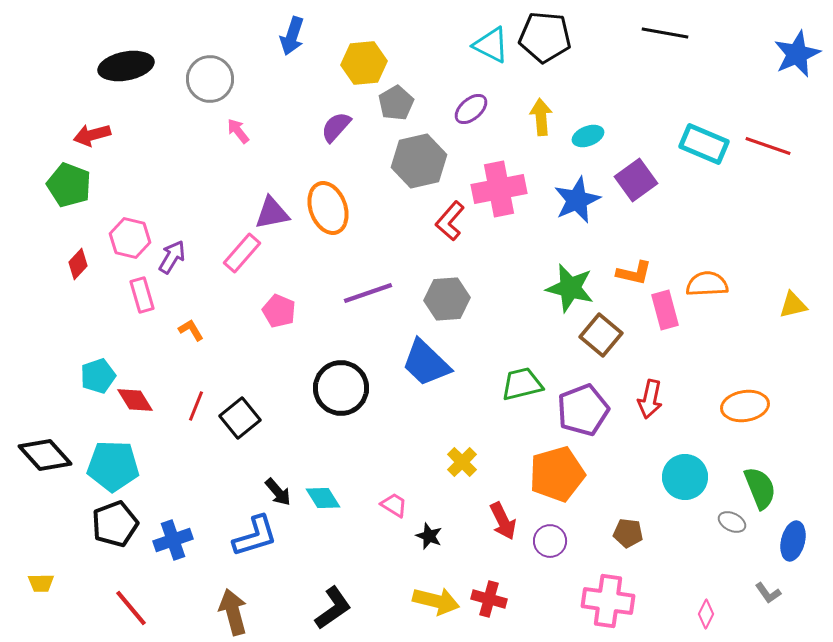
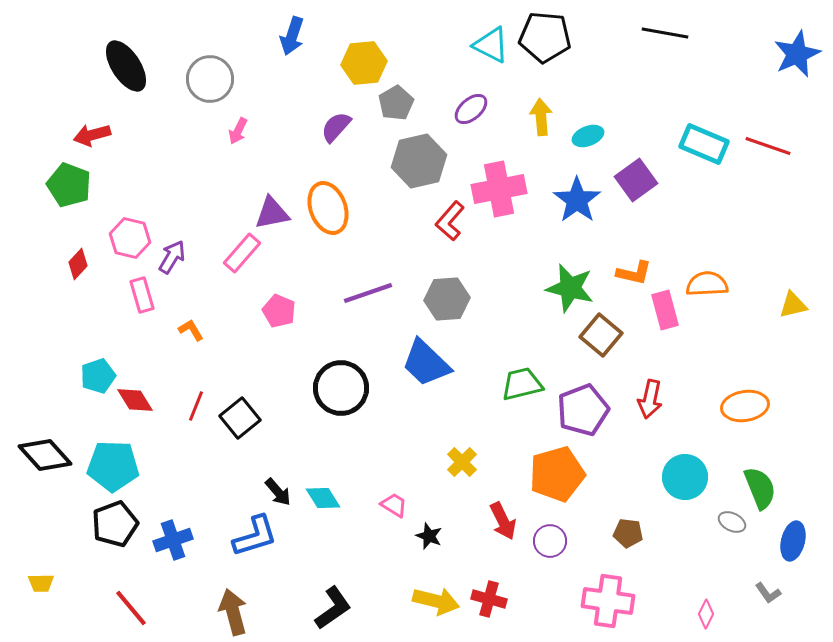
black ellipse at (126, 66): rotated 68 degrees clockwise
pink arrow at (238, 131): rotated 116 degrees counterclockwise
blue star at (577, 200): rotated 12 degrees counterclockwise
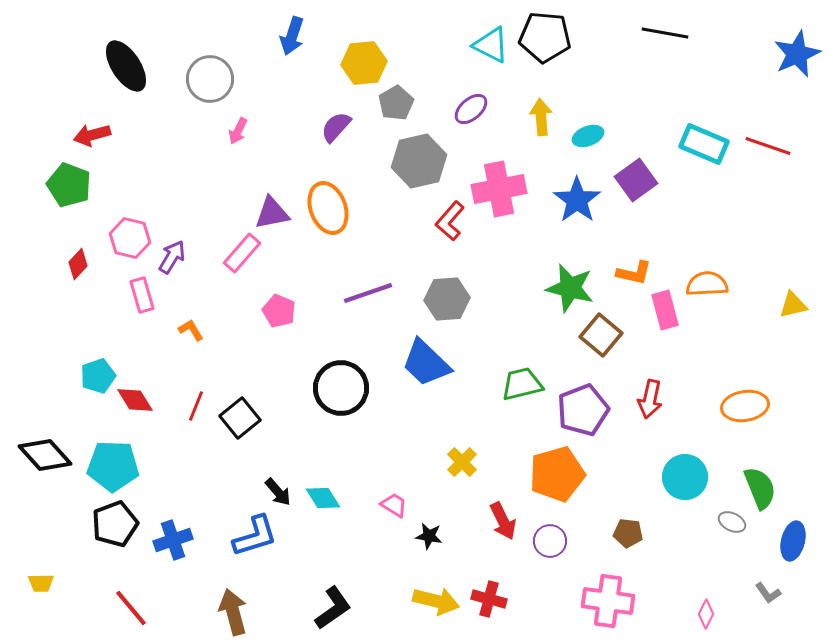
black star at (429, 536): rotated 12 degrees counterclockwise
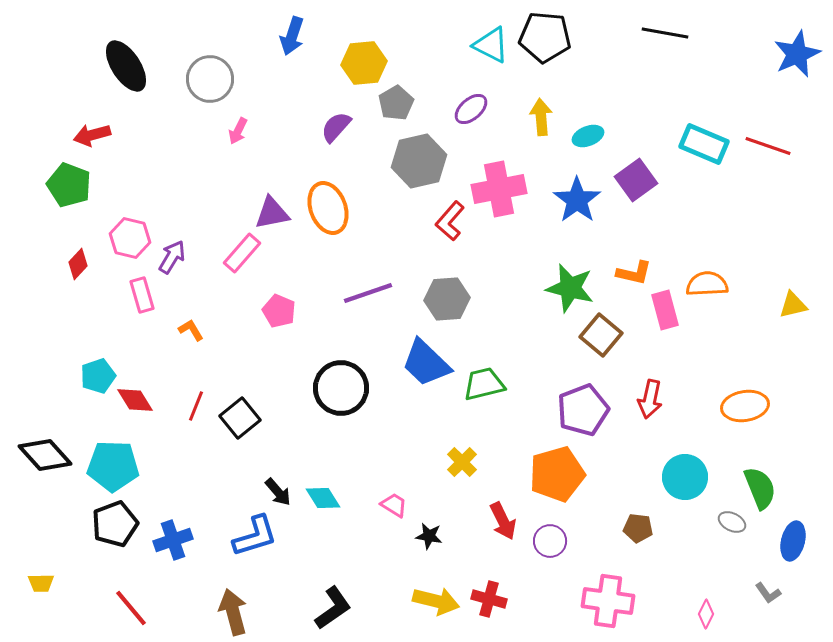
green trapezoid at (522, 384): moved 38 px left
brown pentagon at (628, 533): moved 10 px right, 5 px up
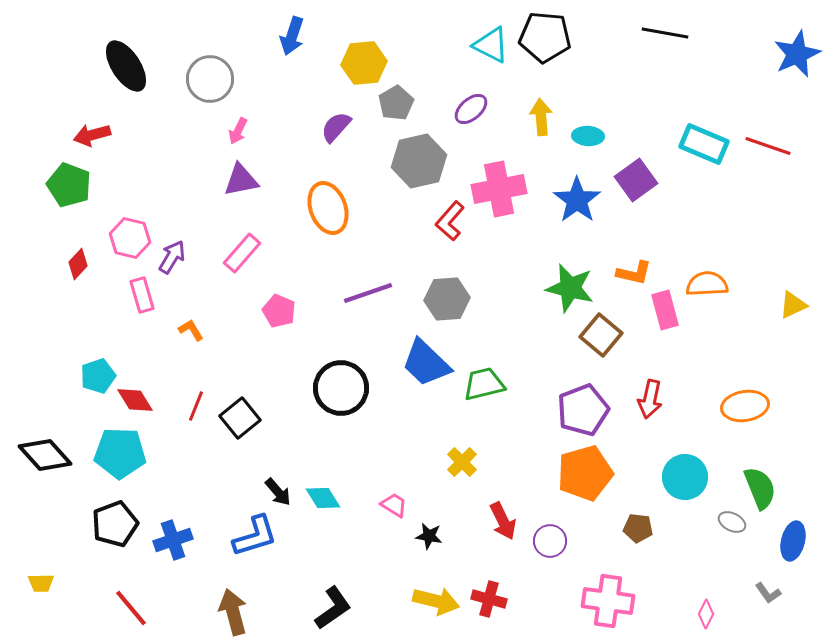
cyan ellipse at (588, 136): rotated 24 degrees clockwise
purple triangle at (272, 213): moved 31 px left, 33 px up
yellow triangle at (793, 305): rotated 12 degrees counterclockwise
cyan pentagon at (113, 466): moved 7 px right, 13 px up
orange pentagon at (557, 474): moved 28 px right, 1 px up
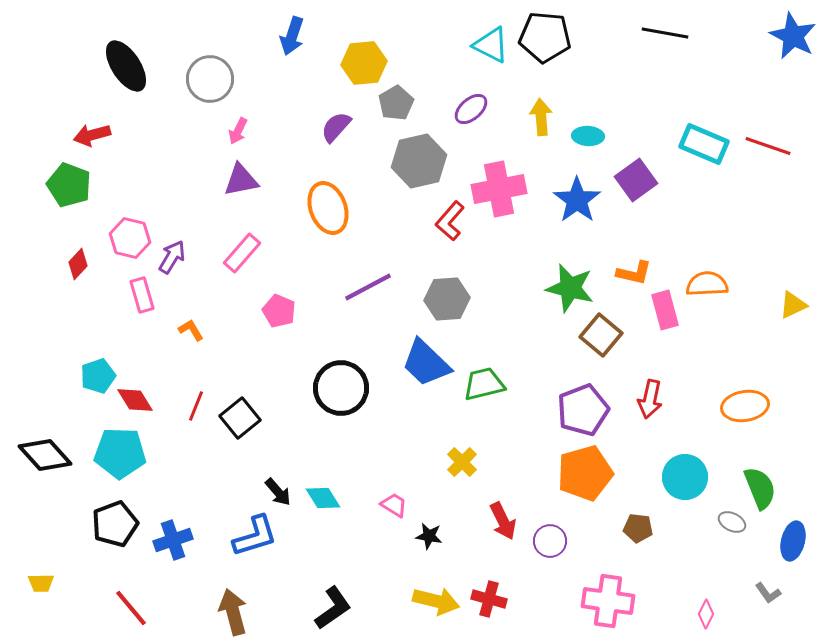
blue star at (797, 54): moved 4 px left, 18 px up; rotated 21 degrees counterclockwise
purple line at (368, 293): moved 6 px up; rotated 9 degrees counterclockwise
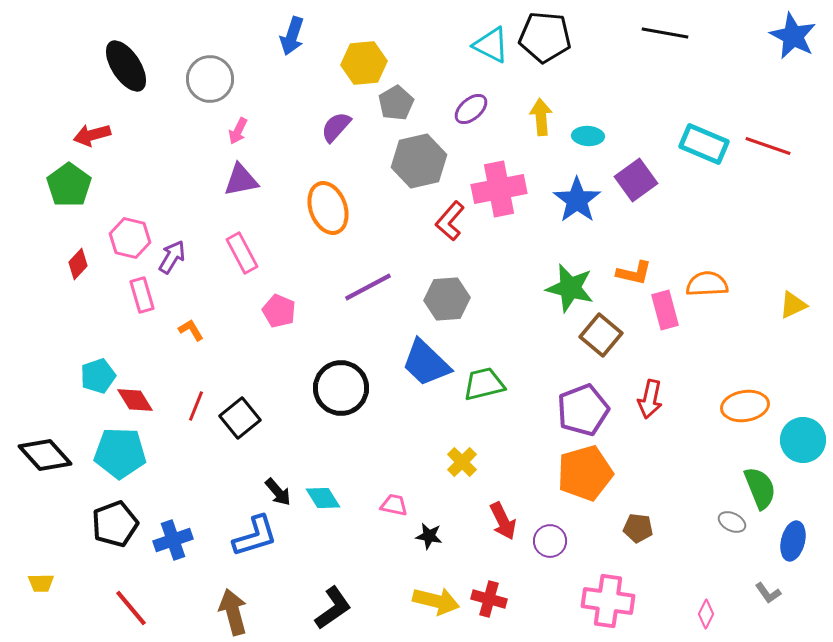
green pentagon at (69, 185): rotated 15 degrees clockwise
pink rectangle at (242, 253): rotated 69 degrees counterclockwise
cyan circle at (685, 477): moved 118 px right, 37 px up
pink trapezoid at (394, 505): rotated 20 degrees counterclockwise
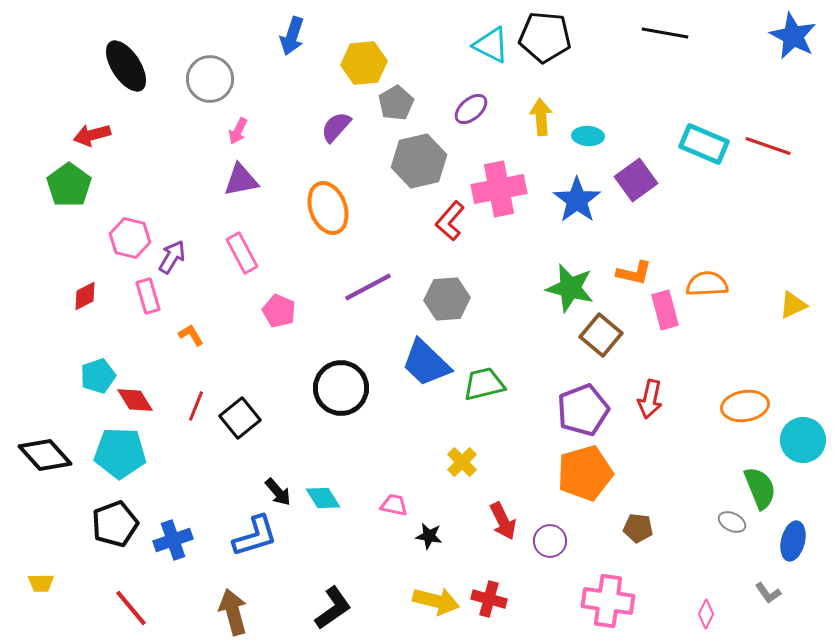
red diamond at (78, 264): moved 7 px right, 32 px down; rotated 20 degrees clockwise
pink rectangle at (142, 295): moved 6 px right, 1 px down
orange L-shape at (191, 330): moved 5 px down
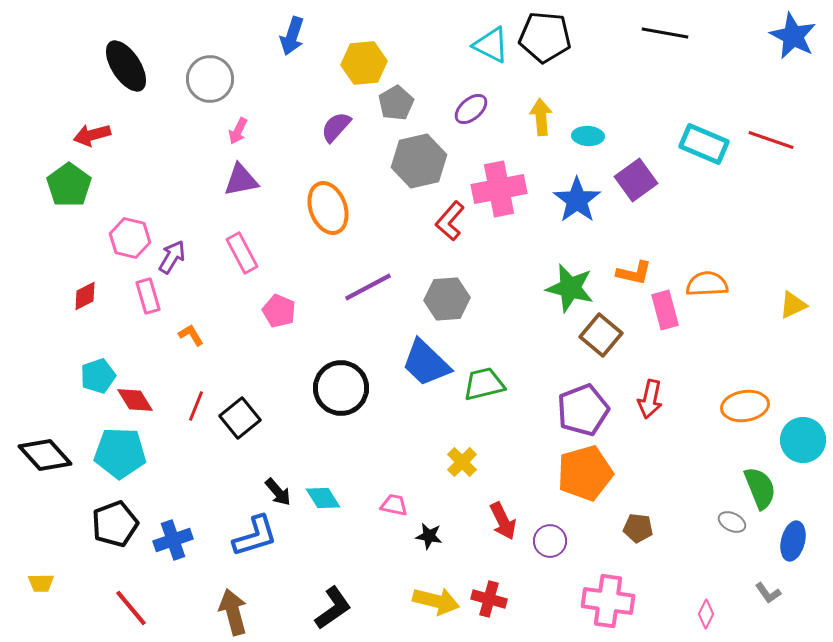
red line at (768, 146): moved 3 px right, 6 px up
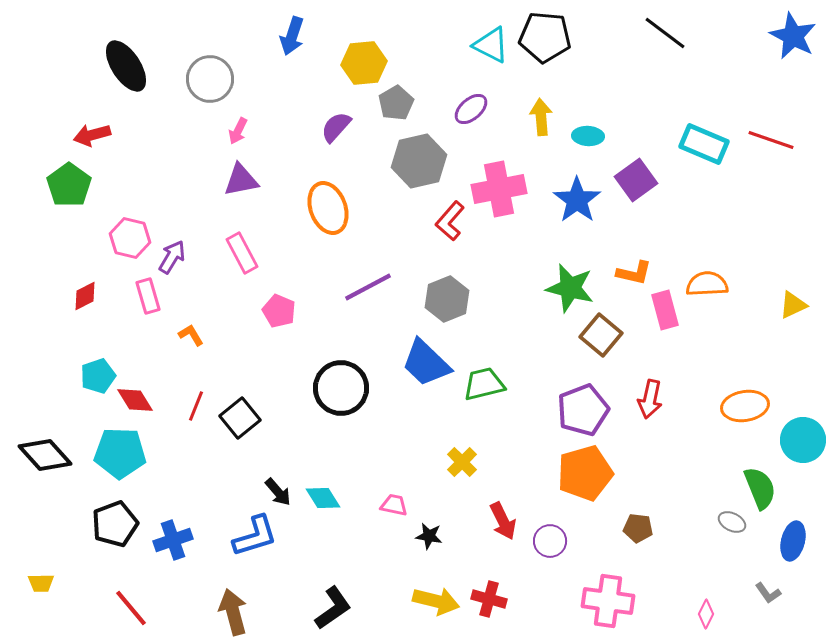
black line at (665, 33): rotated 27 degrees clockwise
gray hexagon at (447, 299): rotated 18 degrees counterclockwise
